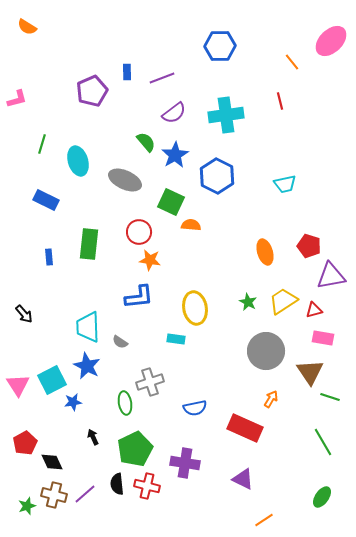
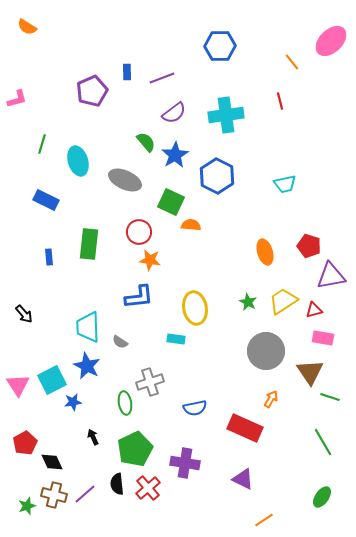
red cross at (147, 486): moved 1 px right, 2 px down; rotated 35 degrees clockwise
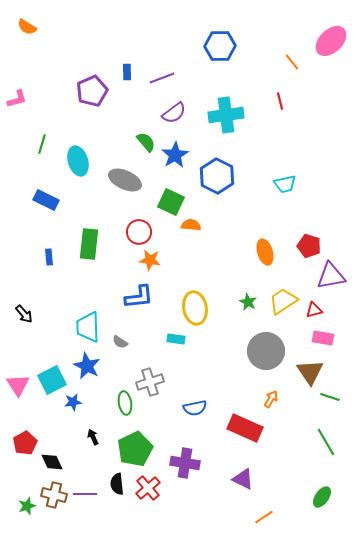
green line at (323, 442): moved 3 px right
purple line at (85, 494): rotated 40 degrees clockwise
orange line at (264, 520): moved 3 px up
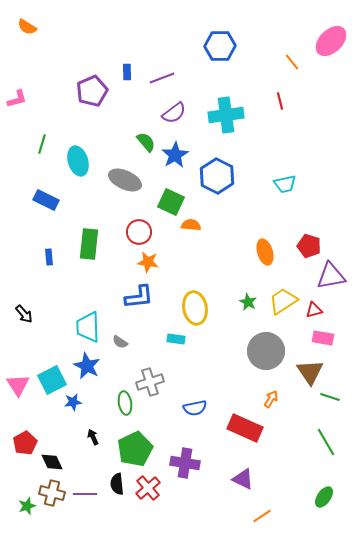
orange star at (150, 260): moved 2 px left, 2 px down
brown cross at (54, 495): moved 2 px left, 2 px up
green ellipse at (322, 497): moved 2 px right
orange line at (264, 517): moved 2 px left, 1 px up
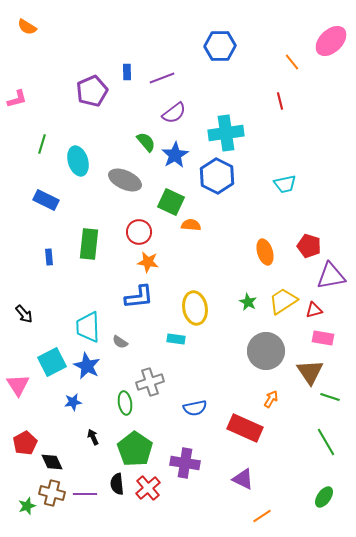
cyan cross at (226, 115): moved 18 px down
cyan square at (52, 380): moved 18 px up
green pentagon at (135, 449): rotated 12 degrees counterclockwise
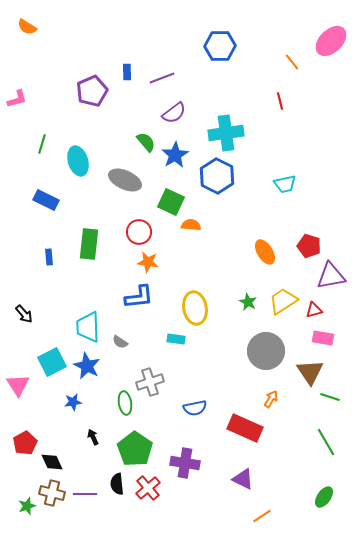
orange ellipse at (265, 252): rotated 15 degrees counterclockwise
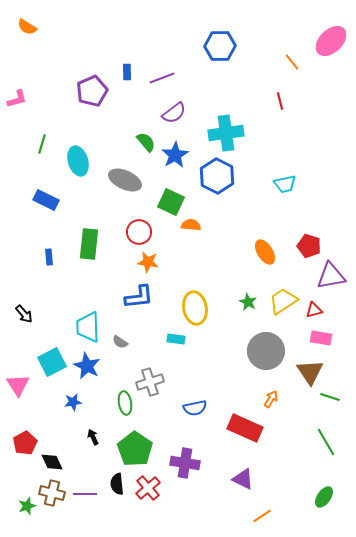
pink rectangle at (323, 338): moved 2 px left
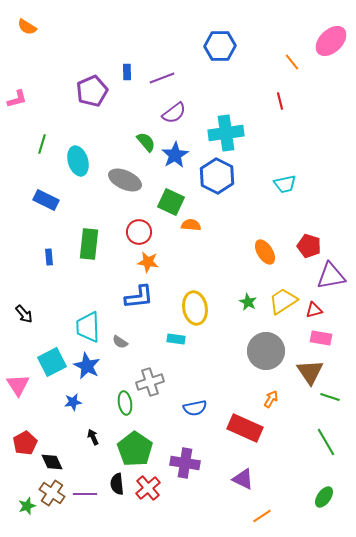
brown cross at (52, 493): rotated 20 degrees clockwise
